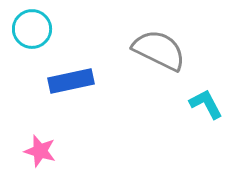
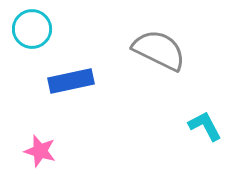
cyan L-shape: moved 1 px left, 22 px down
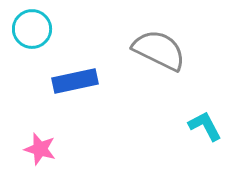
blue rectangle: moved 4 px right
pink star: moved 2 px up
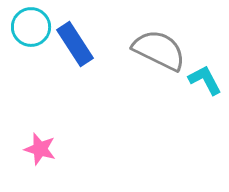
cyan circle: moved 1 px left, 2 px up
blue rectangle: moved 37 px up; rotated 69 degrees clockwise
cyan L-shape: moved 46 px up
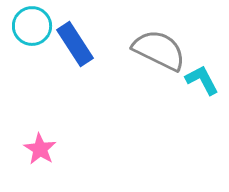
cyan circle: moved 1 px right, 1 px up
cyan L-shape: moved 3 px left
pink star: rotated 16 degrees clockwise
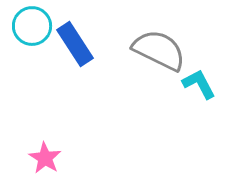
cyan L-shape: moved 3 px left, 4 px down
pink star: moved 5 px right, 9 px down
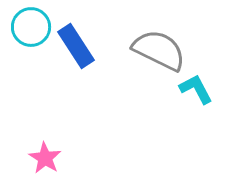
cyan circle: moved 1 px left, 1 px down
blue rectangle: moved 1 px right, 2 px down
cyan L-shape: moved 3 px left, 5 px down
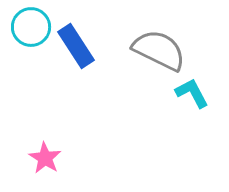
cyan L-shape: moved 4 px left, 4 px down
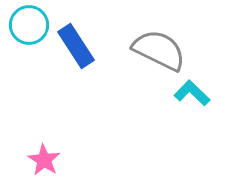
cyan circle: moved 2 px left, 2 px up
cyan L-shape: rotated 18 degrees counterclockwise
pink star: moved 1 px left, 2 px down
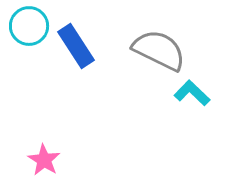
cyan circle: moved 1 px down
